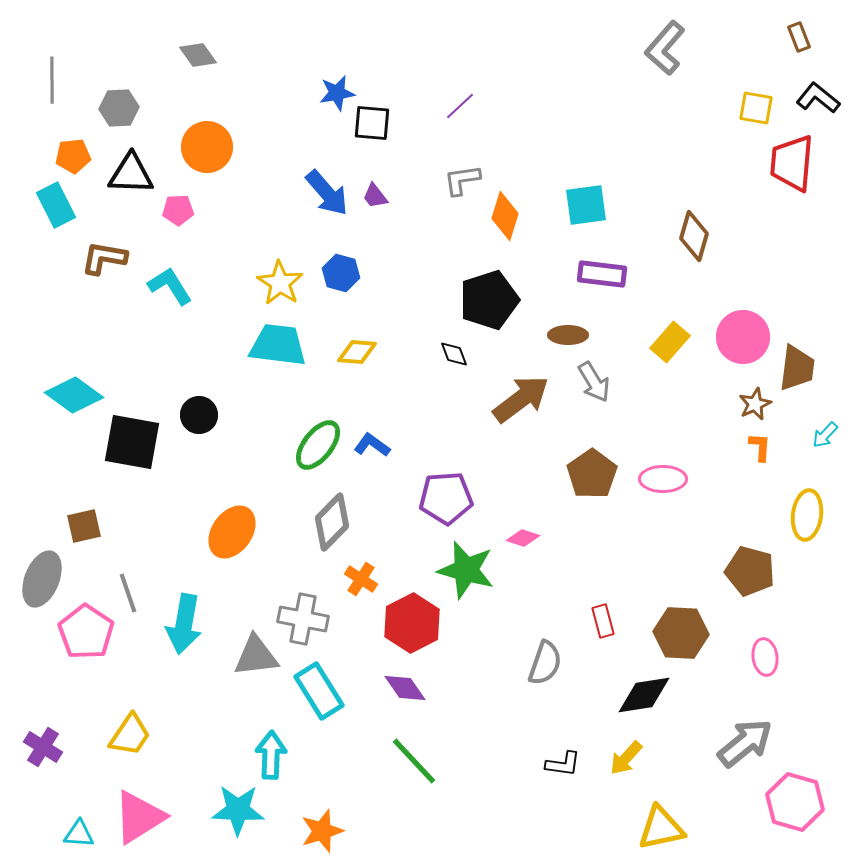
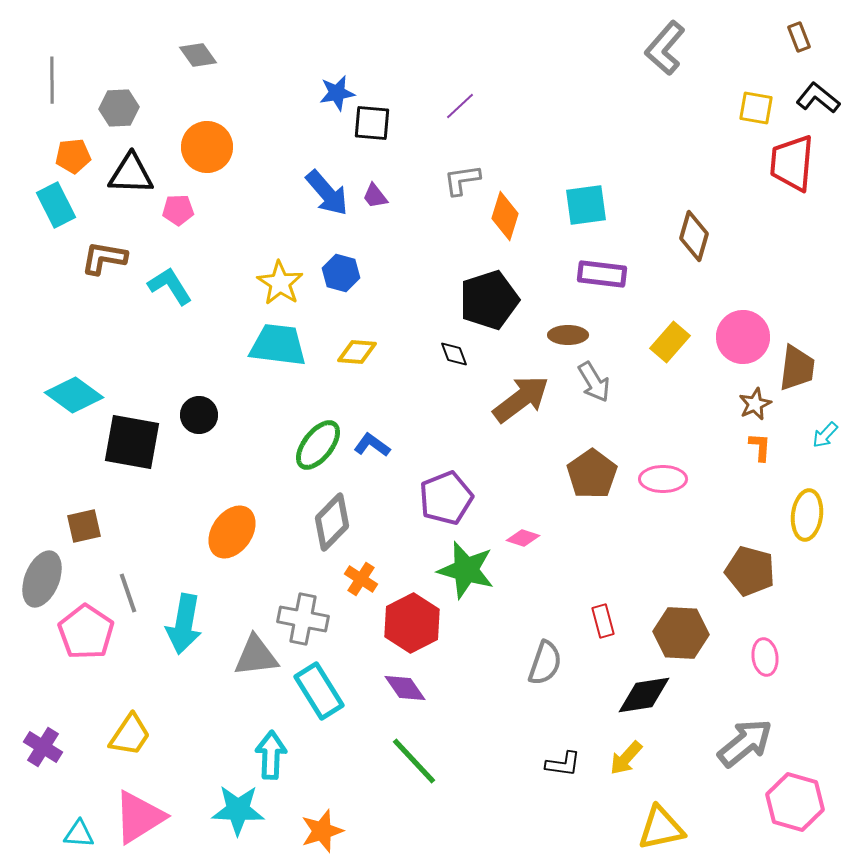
purple pentagon at (446, 498): rotated 18 degrees counterclockwise
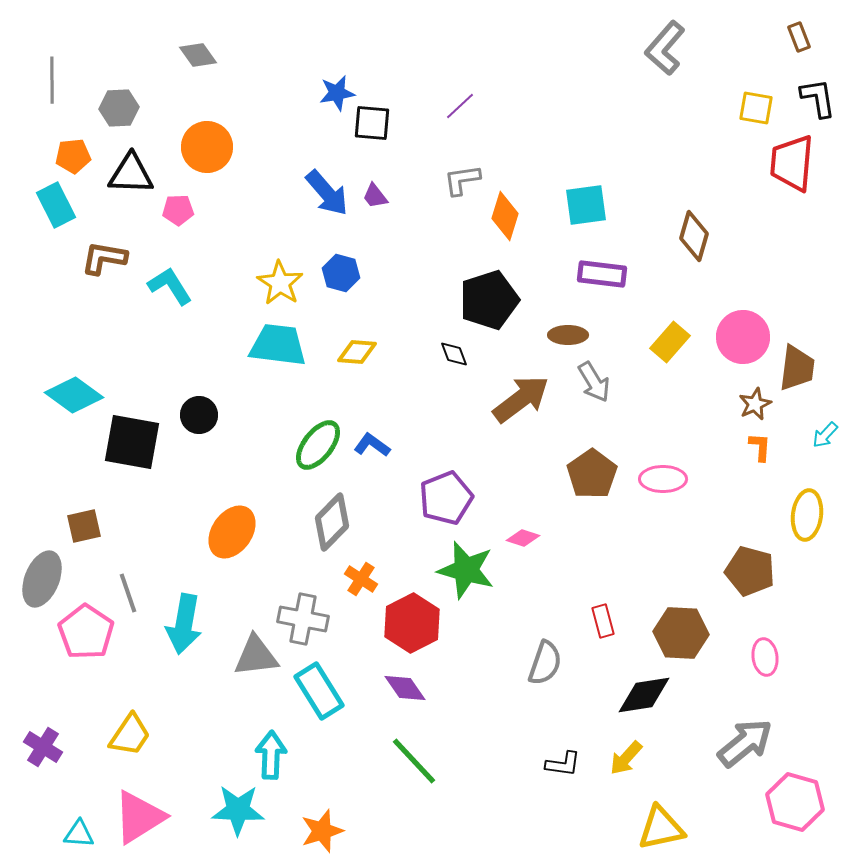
black L-shape at (818, 98): rotated 42 degrees clockwise
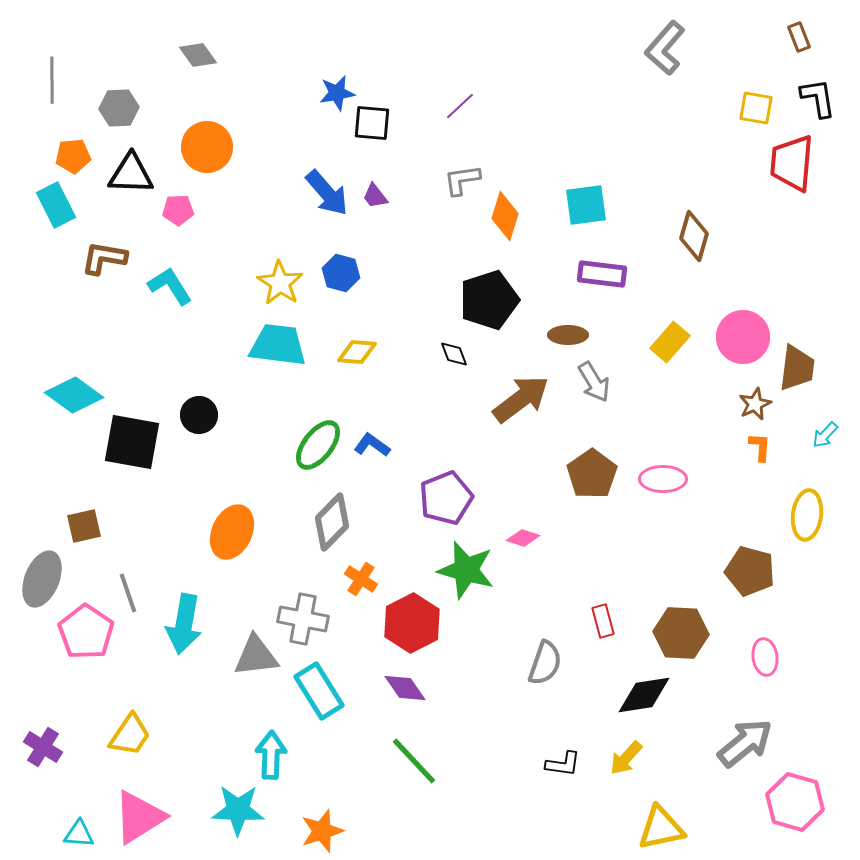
orange ellipse at (232, 532): rotated 10 degrees counterclockwise
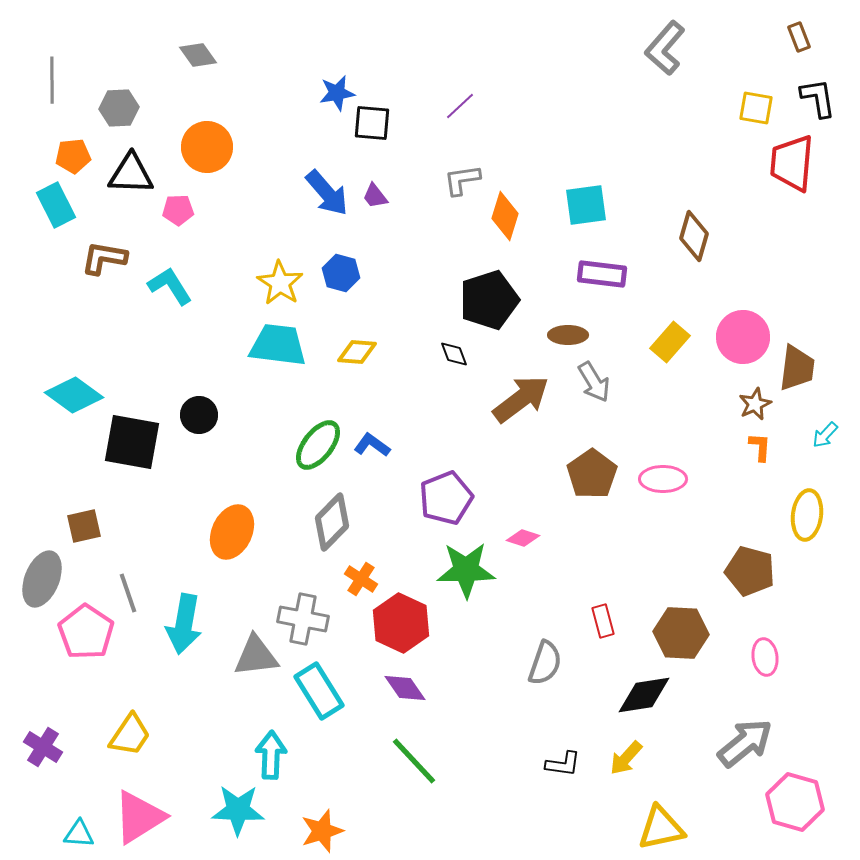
green star at (466, 570): rotated 16 degrees counterclockwise
red hexagon at (412, 623): moved 11 px left; rotated 8 degrees counterclockwise
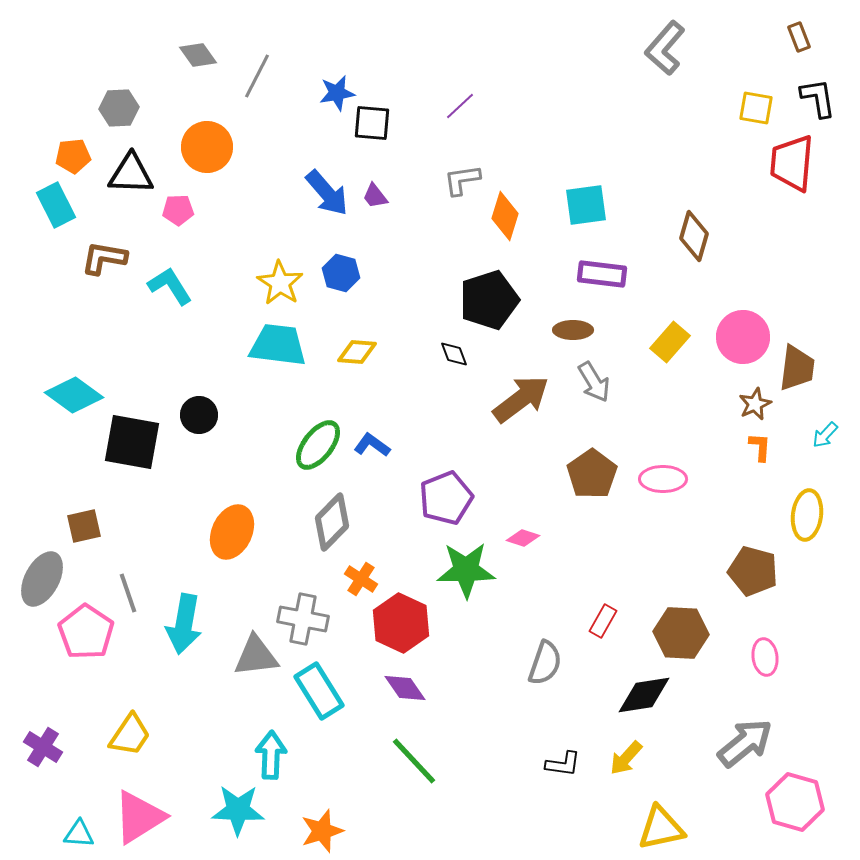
gray line at (52, 80): moved 205 px right, 4 px up; rotated 27 degrees clockwise
brown ellipse at (568, 335): moved 5 px right, 5 px up
brown pentagon at (750, 571): moved 3 px right
gray ellipse at (42, 579): rotated 6 degrees clockwise
red rectangle at (603, 621): rotated 44 degrees clockwise
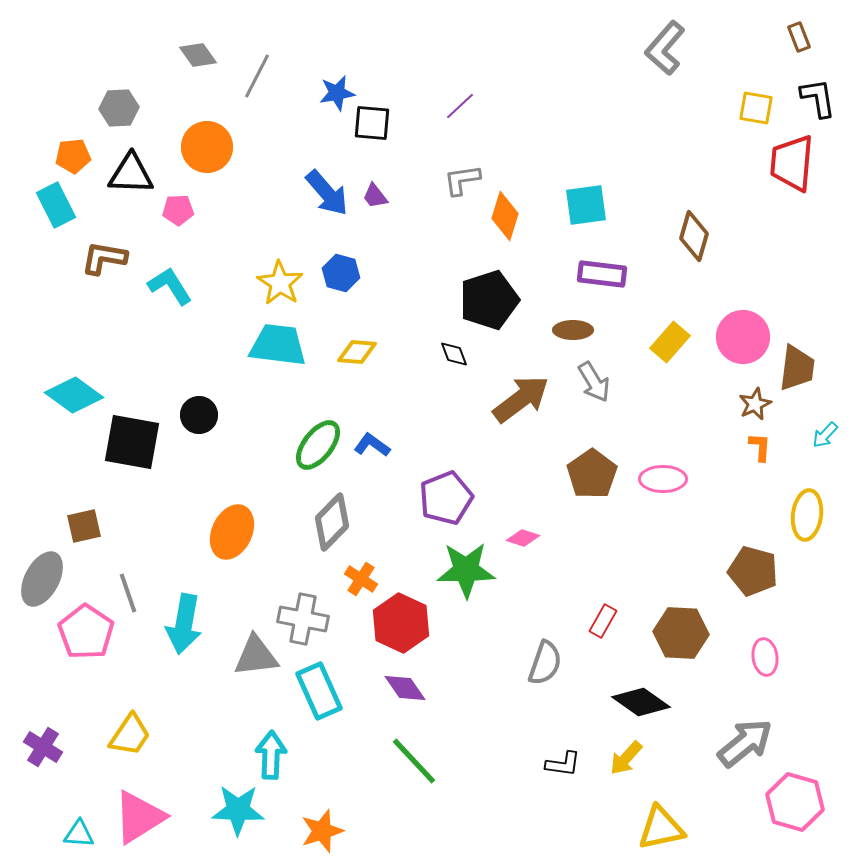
cyan rectangle at (319, 691): rotated 8 degrees clockwise
black diamond at (644, 695): moved 3 px left, 7 px down; rotated 44 degrees clockwise
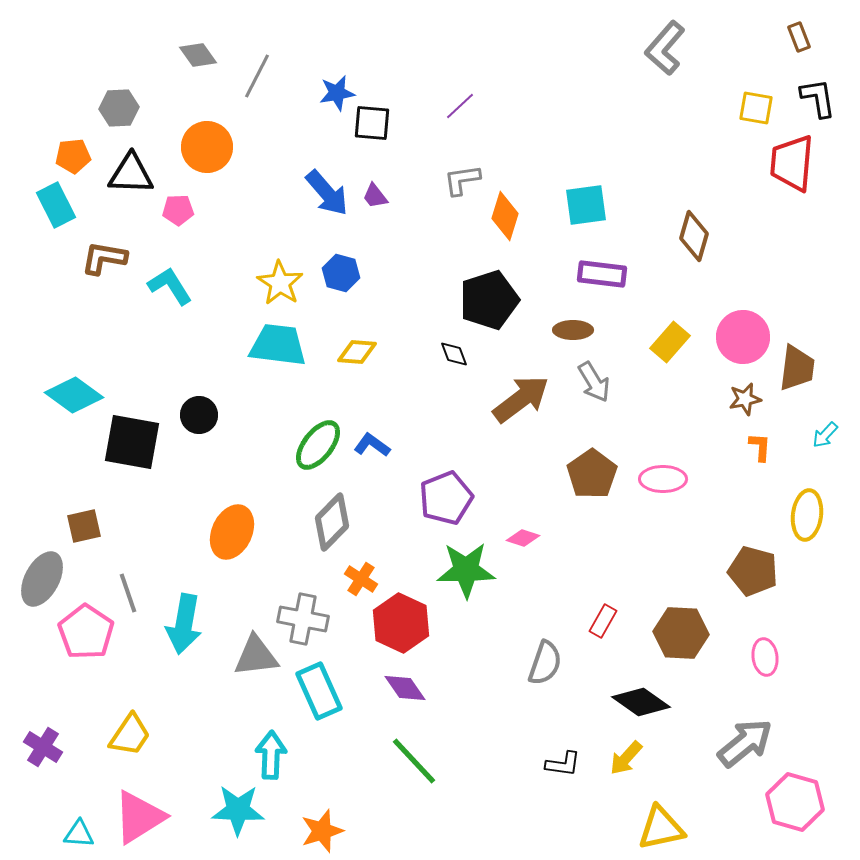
brown star at (755, 404): moved 10 px left, 5 px up; rotated 12 degrees clockwise
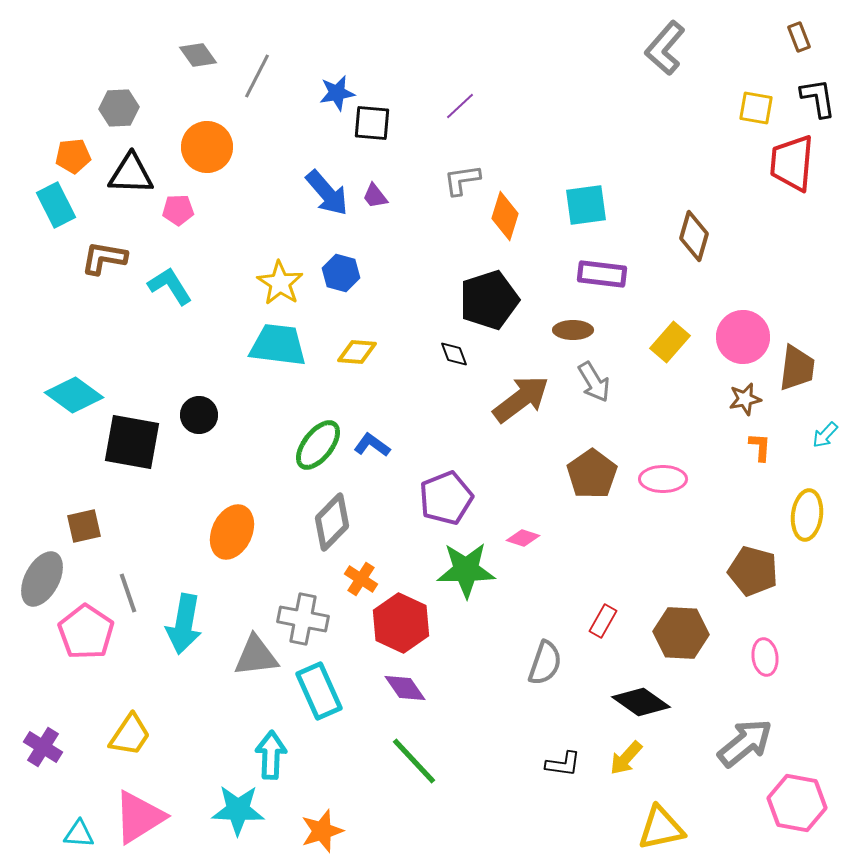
pink hexagon at (795, 802): moved 2 px right, 1 px down; rotated 6 degrees counterclockwise
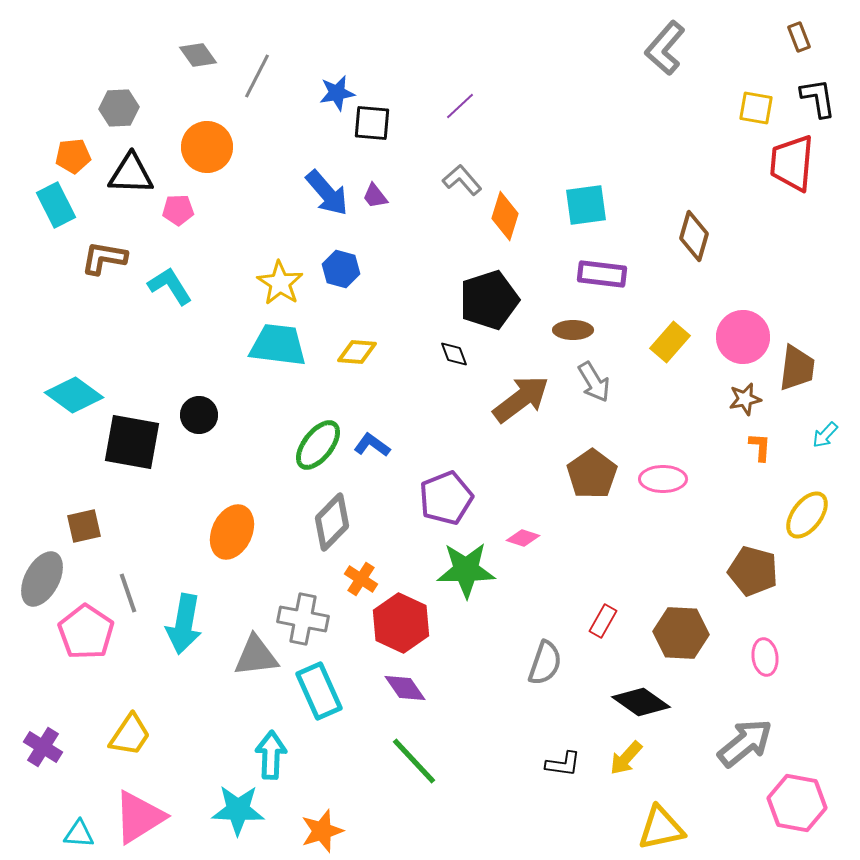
gray L-shape at (462, 180): rotated 57 degrees clockwise
blue hexagon at (341, 273): moved 4 px up
yellow ellipse at (807, 515): rotated 30 degrees clockwise
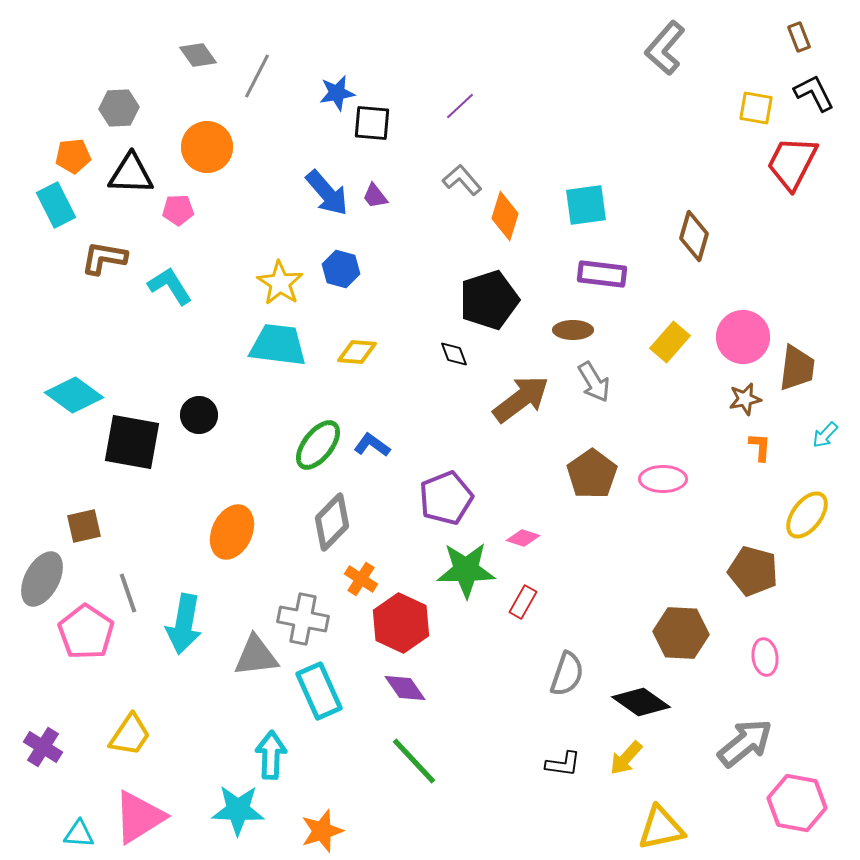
black L-shape at (818, 98): moved 4 px left, 5 px up; rotated 18 degrees counterclockwise
red trapezoid at (792, 163): rotated 22 degrees clockwise
red rectangle at (603, 621): moved 80 px left, 19 px up
gray semicircle at (545, 663): moved 22 px right, 11 px down
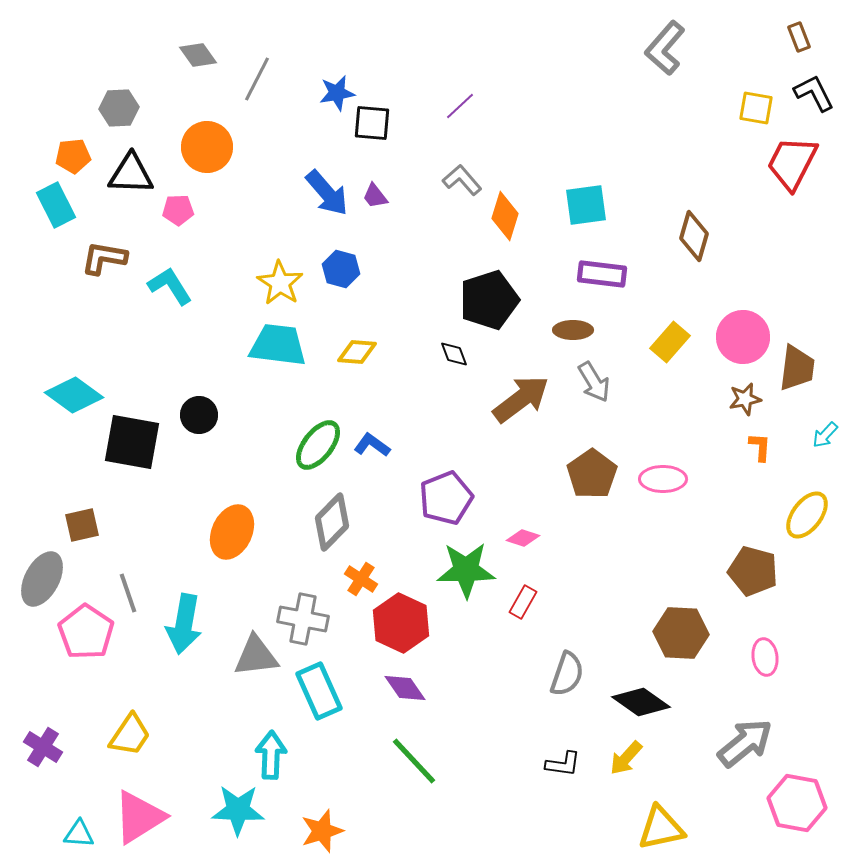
gray line at (257, 76): moved 3 px down
brown square at (84, 526): moved 2 px left, 1 px up
